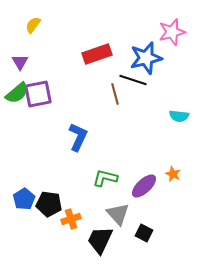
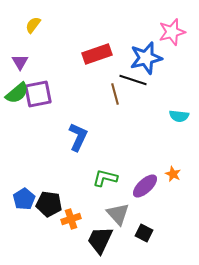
purple ellipse: moved 1 px right
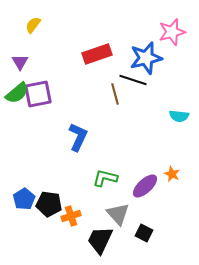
orange star: moved 1 px left
orange cross: moved 3 px up
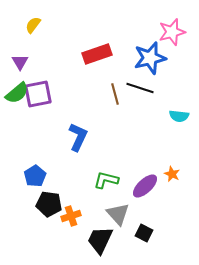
blue star: moved 4 px right
black line: moved 7 px right, 8 px down
green L-shape: moved 1 px right, 2 px down
blue pentagon: moved 11 px right, 23 px up
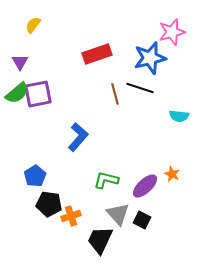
blue L-shape: rotated 16 degrees clockwise
black square: moved 2 px left, 13 px up
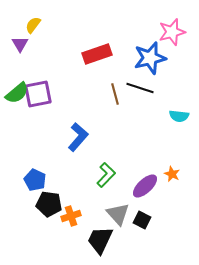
purple triangle: moved 18 px up
blue pentagon: moved 4 px down; rotated 15 degrees counterclockwise
green L-shape: moved 5 px up; rotated 120 degrees clockwise
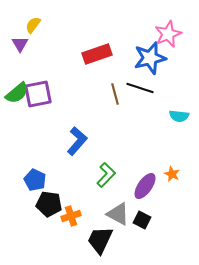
pink star: moved 4 px left, 2 px down; rotated 8 degrees counterclockwise
blue L-shape: moved 1 px left, 4 px down
purple ellipse: rotated 12 degrees counterclockwise
gray triangle: rotated 20 degrees counterclockwise
